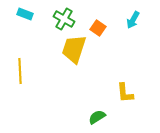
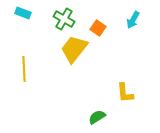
cyan rectangle: moved 2 px left, 1 px up
yellow trapezoid: rotated 20 degrees clockwise
yellow line: moved 4 px right, 2 px up
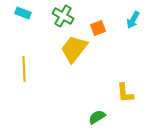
green cross: moved 1 px left, 3 px up
orange square: rotated 35 degrees clockwise
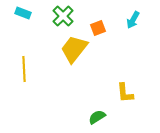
green cross: rotated 15 degrees clockwise
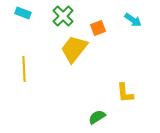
cyan arrow: rotated 84 degrees counterclockwise
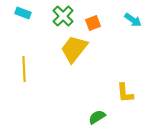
orange square: moved 5 px left, 5 px up
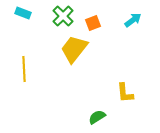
cyan arrow: rotated 72 degrees counterclockwise
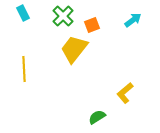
cyan rectangle: rotated 42 degrees clockwise
orange square: moved 1 px left, 2 px down
yellow L-shape: rotated 55 degrees clockwise
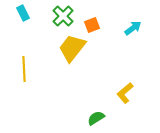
cyan arrow: moved 8 px down
yellow trapezoid: moved 2 px left, 1 px up
green semicircle: moved 1 px left, 1 px down
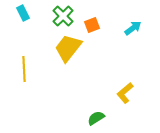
yellow trapezoid: moved 4 px left
